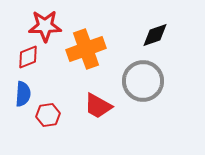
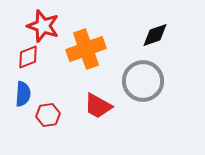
red star: moved 2 px left; rotated 20 degrees clockwise
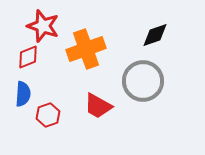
red hexagon: rotated 10 degrees counterclockwise
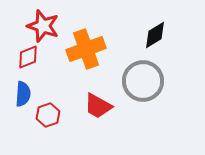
black diamond: rotated 12 degrees counterclockwise
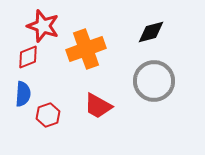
black diamond: moved 4 px left, 3 px up; rotated 16 degrees clockwise
gray circle: moved 11 px right
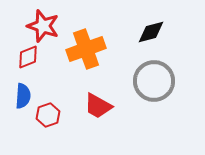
blue semicircle: moved 2 px down
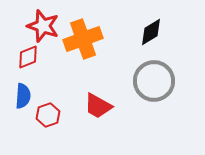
black diamond: rotated 16 degrees counterclockwise
orange cross: moved 3 px left, 10 px up
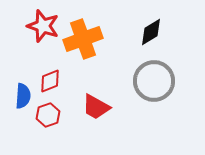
red diamond: moved 22 px right, 24 px down
red trapezoid: moved 2 px left, 1 px down
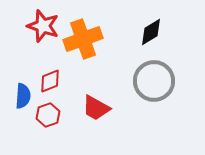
red trapezoid: moved 1 px down
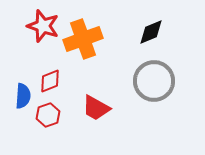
black diamond: rotated 8 degrees clockwise
